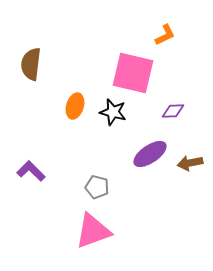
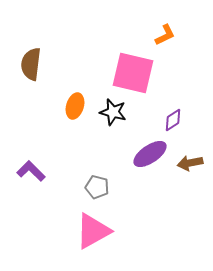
purple diamond: moved 9 px down; rotated 30 degrees counterclockwise
pink triangle: rotated 9 degrees counterclockwise
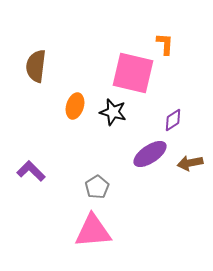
orange L-shape: moved 9 px down; rotated 60 degrees counterclockwise
brown semicircle: moved 5 px right, 2 px down
gray pentagon: rotated 25 degrees clockwise
pink triangle: rotated 24 degrees clockwise
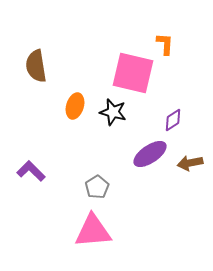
brown semicircle: rotated 16 degrees counterclockwise
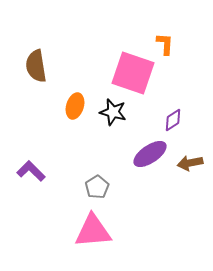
pink square: rotated 6 degrees clockwise
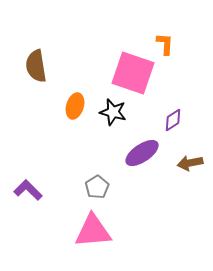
purple ellipse: moved 8 px left, 1 px up
purple L-shape: moved 3 px left, 19 px down
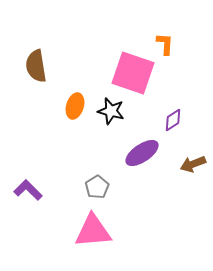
black star: moved 2 px left, 1 px up
brown arrow: moved 3 px right, 1 px down; rotated 10 degrees counterclockwise
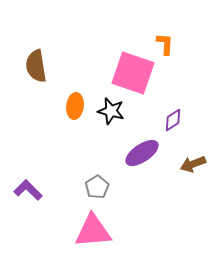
orange ellipse: rotated 10 degrees counterclockwise
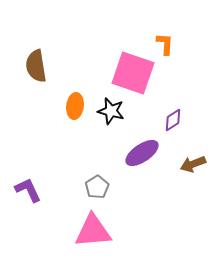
purple L-shape: rotated 20 degrees clockwise
